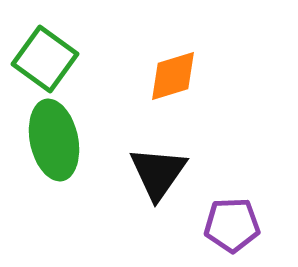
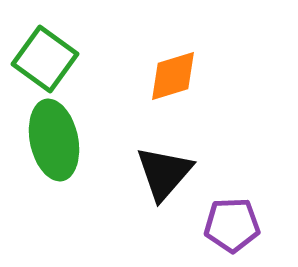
black triangle: moved 6 px right; rotated 6 degrees clockwise
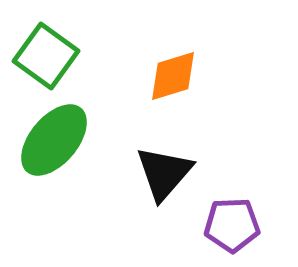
green square: moved 1 px right, 3 px up
green ellipse: rotated 52 degrees clockwise
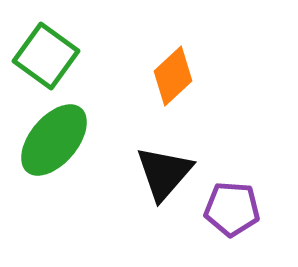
orange diamond: rotated 26 degrees counterclockwise
purple pentagon: moved 16 px up; rotated 6 degrees clockwise
